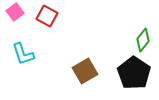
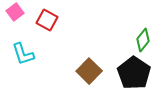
red square: moved 4 px down
brown square: moved 4 px right; rotated 15 degrees counterclockwise
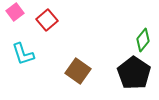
red square: rotated 20 degrees clockwise
brown square: moved 11 px left; rotated 10 degrees counterclockwise
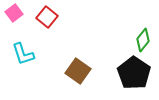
pink square: moved 1 px left, 1 px down
red square: moved 3 px up; rotated 10 degrees counterclockwise
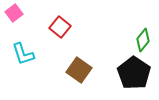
red square: moved 13 px right, 10 px down
brown square: moved 1 px right, 1 px up
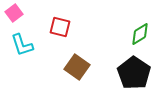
red square: rotated 25 degrees counterclockwise
green diamond: moved 3 px left, 6 px up; rotated 20 degrees clockwise
cyan L-shape: moved 1 px left, 9 px up
brown square: moved 2 px left, 3 px up
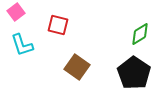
pink square: moved 2 px right, 1 px up
red square: moved 2 px left, 2 px up
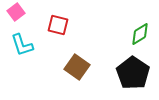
black pentagon: moved 1 px left
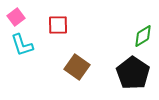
pink square: moved 5 px down
red square: rotated 15 degrees counterclockwise
green diamond: moved 3 px right, 2 px down
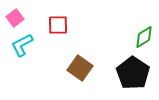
pink square: moved 1 px left, 1 px down
green diamond: moved 1 px right, 1 px down
cyan L-shape: rotated 80 degrees clockwise
brown square: moved 3 px right, 1 px down
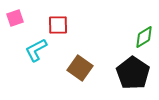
pink square: rotated 18 degrees clockwise
cyan L-shape: moved 14 px right, 5 px down
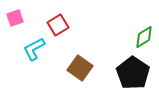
red square: rotated 30 degrees counterclockwise
cyan L-shape: moved 2 px left, 1 px up
